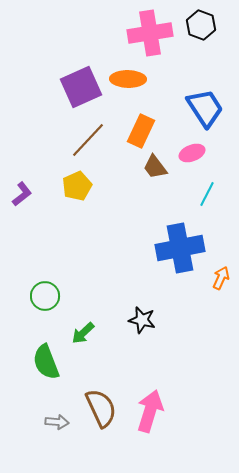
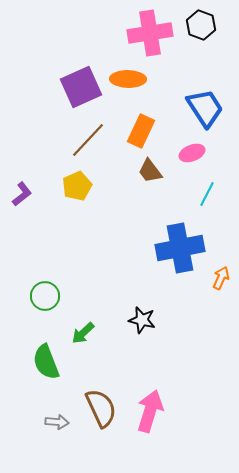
brown trapezoid: moved 5 px left, 4 px down
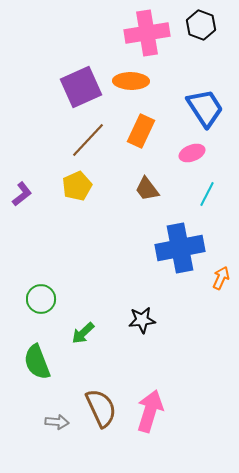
pink cross: moved 3 px left
orange ellipse: moved 3 px right, 2 px down
brown trapezoid: moved 3 px left, 18 px down
green circle: moved 4 px left, 3 px down
black star: rotated 20 degrees counterclockwise
green semicircle: moved 9 px left
